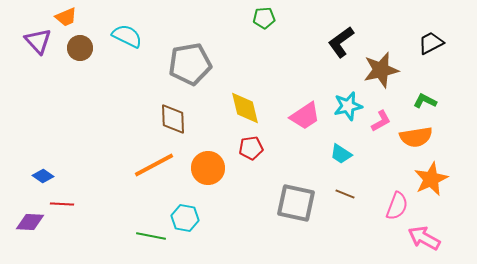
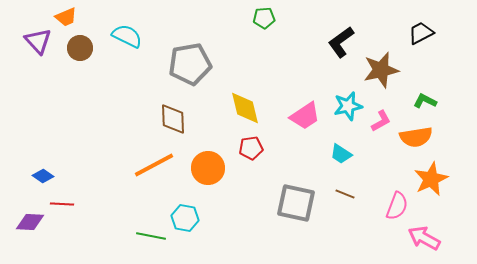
black trapezoid: moved 10 px left, 10 px up
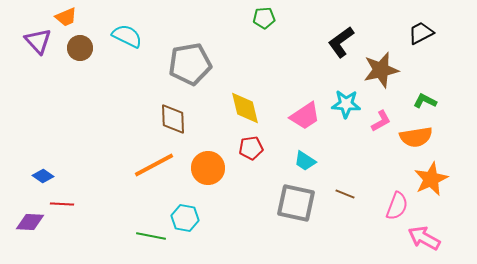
cyan star: moved 2 px left, 2 px up; rotated 16 degrees clockwise
cyan trapezoid: moved 36 px left, 7 px down
